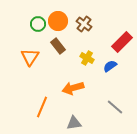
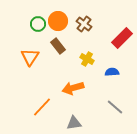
red rectangle: moved 4 px up
yellow cross: moved 1 px down
blue semicircle: moved 2 px right, 6 px down; rotated 32 degrees clockwise
orange line: rotated 20 degrees clockwise
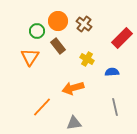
green circle: moved 1 px left, 7 px down
gray line: rotated 36 degrees clockwise
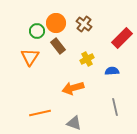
orange circle: moved 2 px left, 2 px down
yellow cross: rotated 32 degrees clockwise
blue semicircle: moved 1 px up
orange line: moved 2 px left, 6 px down; rotated 35 degrees clockwise
gray triangle: rotated 28 degrees clockwise
